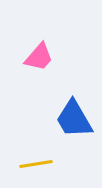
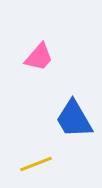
yellow line: rotated 12 degrees counterclockwise
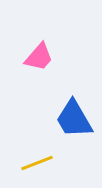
yellow line: moved 1 px right, 1 px up
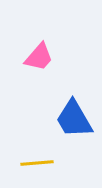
yellow line: rotated 16 degrees clockwise
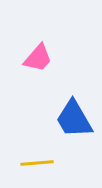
pink trapezoid: moved 1 px left, 1 px down
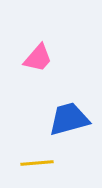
blue trapezoid: moved 5 px left; rotated 105 degrees clockwise
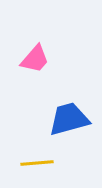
pink trapezoid: moved 3 px left, 1 px down
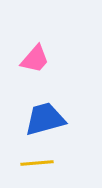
blue trapezoid: moved 24 px left
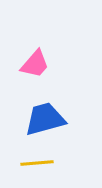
pink trapezoid: moved 5 px down
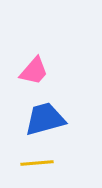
pink trapezoid: moved 1 px left, 7 px down
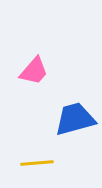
blue trapezoid: moved 30 px right
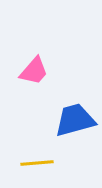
blue trapezoid: moved 1 px down
